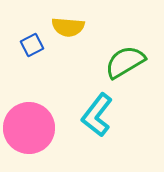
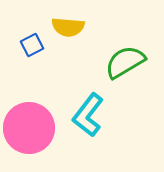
cyan L-shape: moved 9 px left
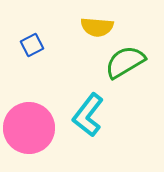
yellow semicircle: moved 29 px right
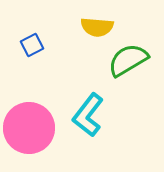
green semicircle: moved 3 px right, 2 px up
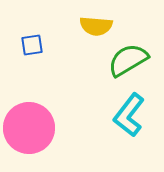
yellow semicircle: moved 1 px left, 1 px up
blue square: rotated 20 degrees clockwise
cyan L-shape: moved 41 px right
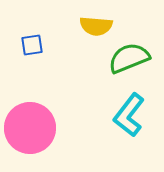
green semicircle: moved 1 px right, 2 px up; rotated 9 degrees clockwise
pink circle: moved 1 px right
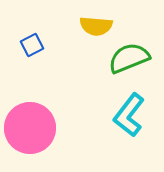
blue square: rotated 20 degrees counterclockwise
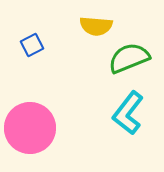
cyan L-shape: moved 1 px left, 2 px up
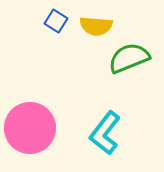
blue square: moved 24 px right, 24 px up; rotated 30 degrees counterclockwise
cyan L-shape: moved 23 px left, 20 px down
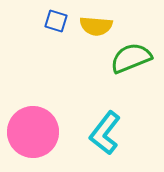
blue square: rotated 15 degrees counterclockwise
green semicircle: moved 2 px right
pink circle: moved 3 px right, 4 px down
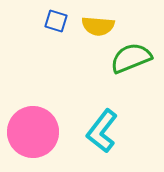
yellow semicircle: moved 2 px right
cyan L-shape: moved 3 px left, 2 px up
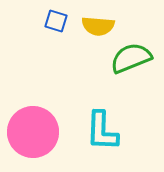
cyan L-shape: rotated 36 degrees counterclockwise
